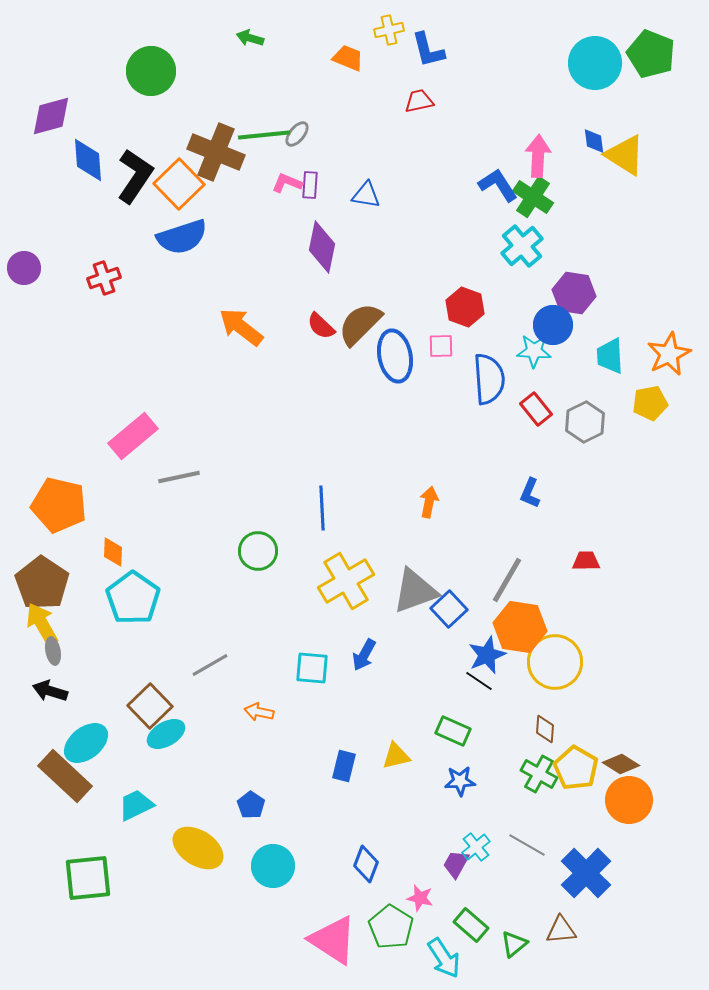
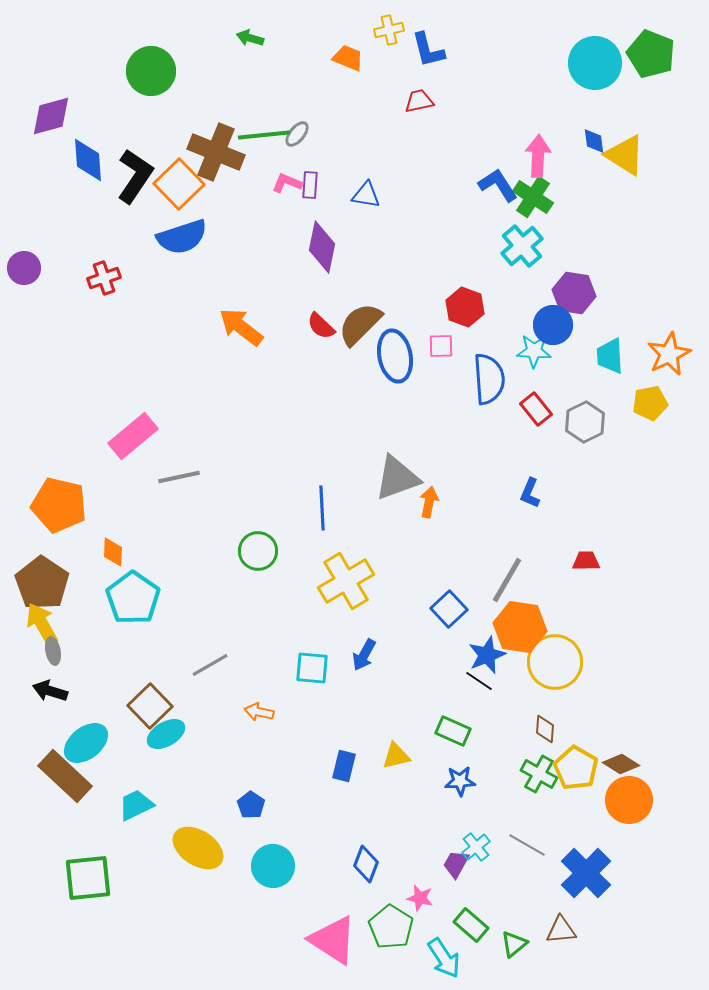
gray triangle at (415, 591): moved 18 px left, 113 px up
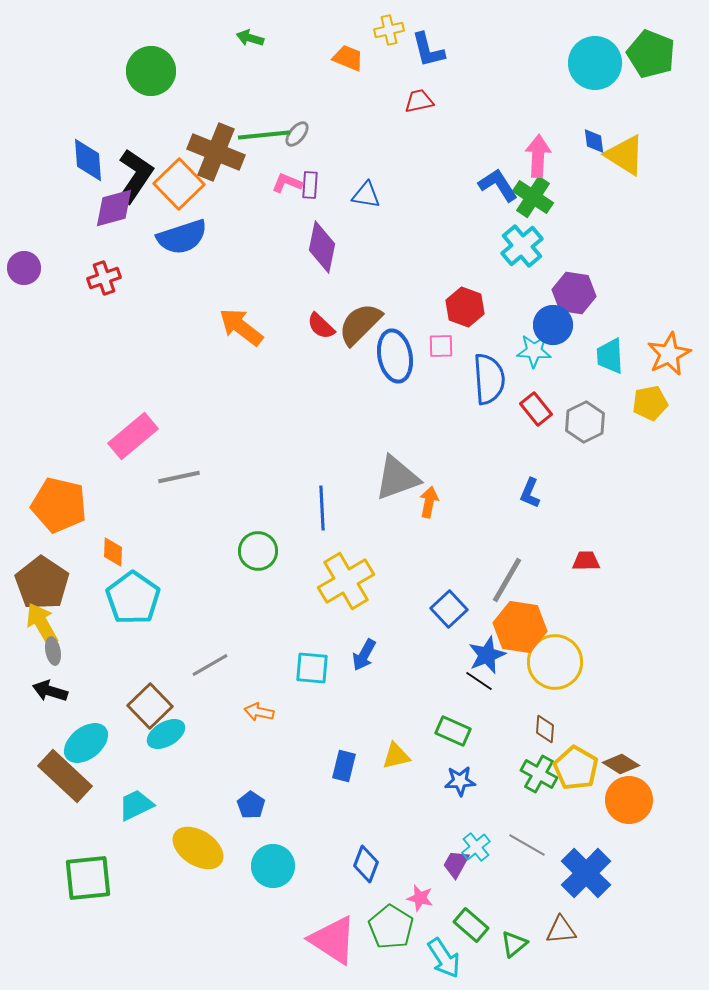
purple diamond at (51, 116): moved 63 px right, 92 px down
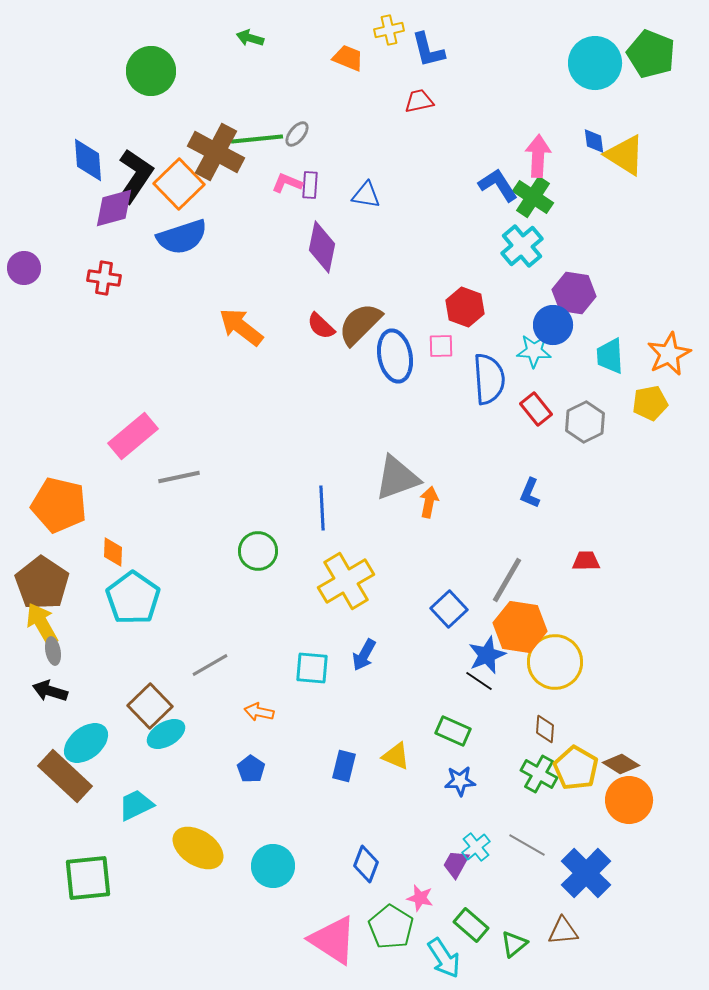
green line at (264, 135): moved 7 px left, 4 px down
brown cross at (216, 152): rotated 6 degrees clockwise
red cross at (104, 278): rotated 28 degrees clockwise
yellow triangle at (396, 756): rotated 36 degrees clockwise
blue pentagon at (251, 805): moved 36 px up
brown triangle at (561, 930): moved 2 px right, 1 px down
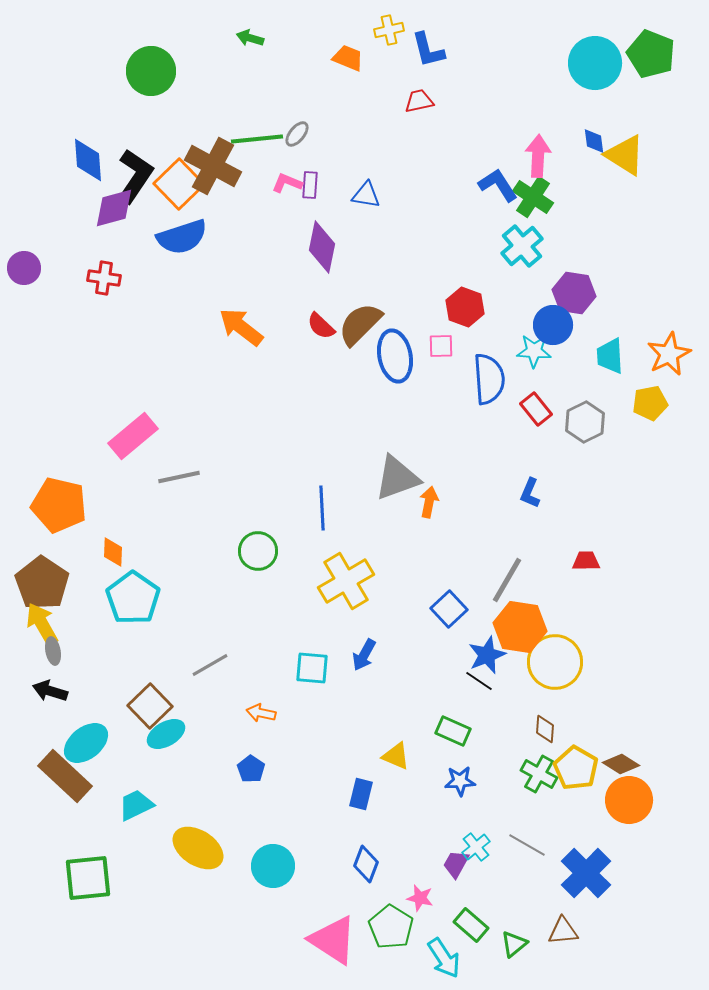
brown cross at (216, 152): moved 3 px left, 14 px down
orange arrow at (259, 712): moved 2 px right, 1 px down
blue rectangle at (344, 766): moved 17 px right, 28 px down
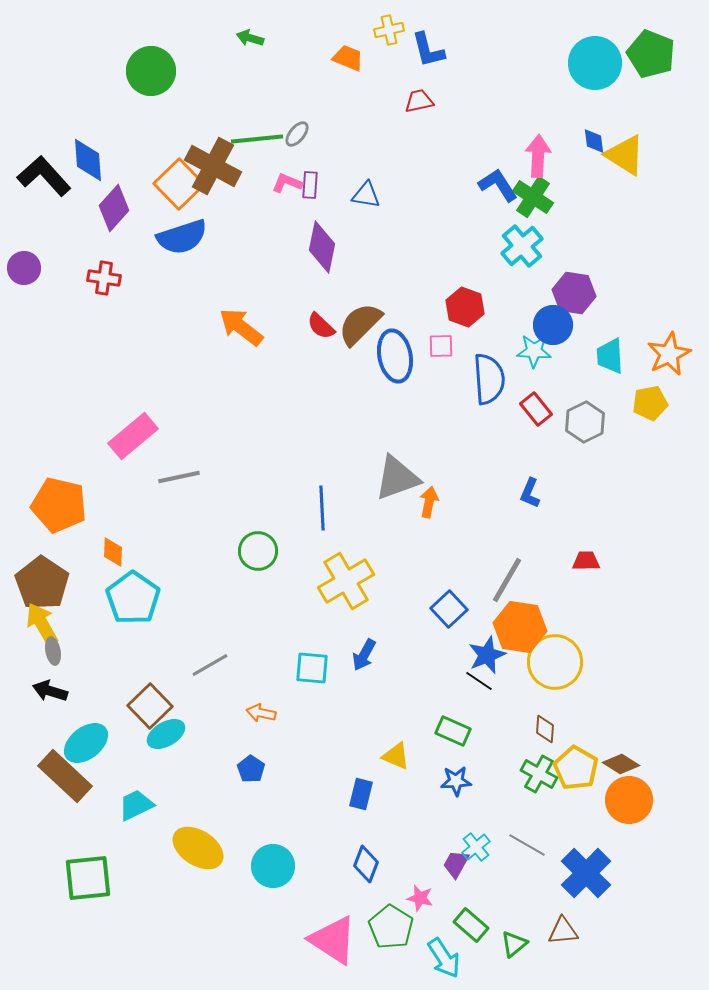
black L-shape at (135, 176): moved 91 px left; rotated 76 degrees counterclockwise
purple diamond at (114, 208): rotated 33 degrees counterclockwise
blue star at (460, 781): moved 4 px left
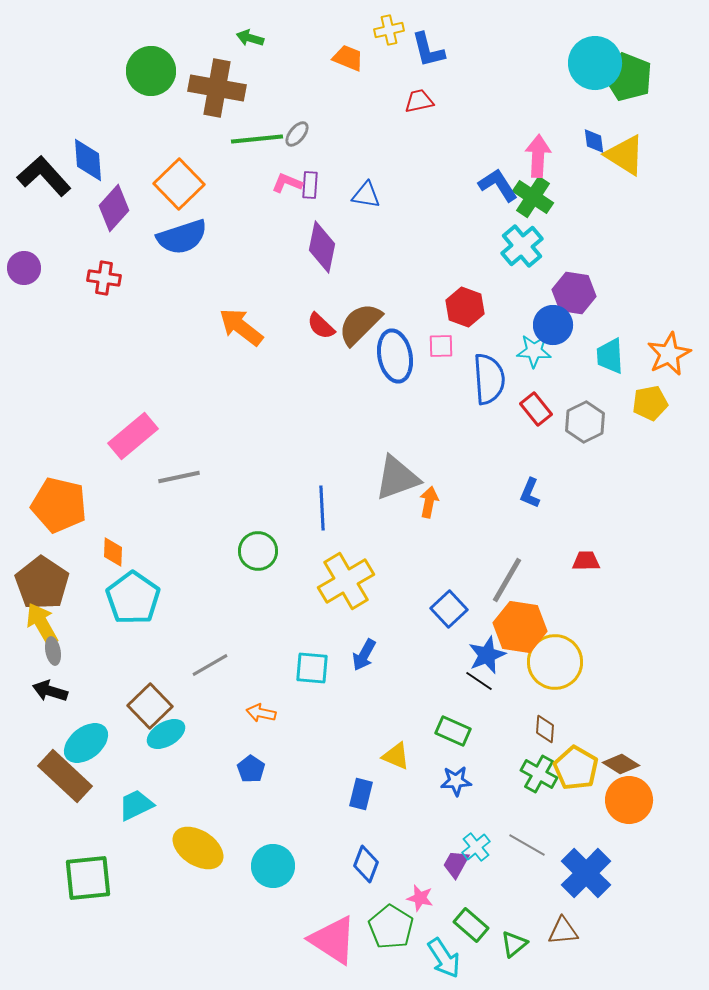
green pentagon at (651, 54): moved 23 px left, 23 px down
brown cross at (213, 166): moved 4 px right, 78 px up; rotated 18 degrees counterclockwise
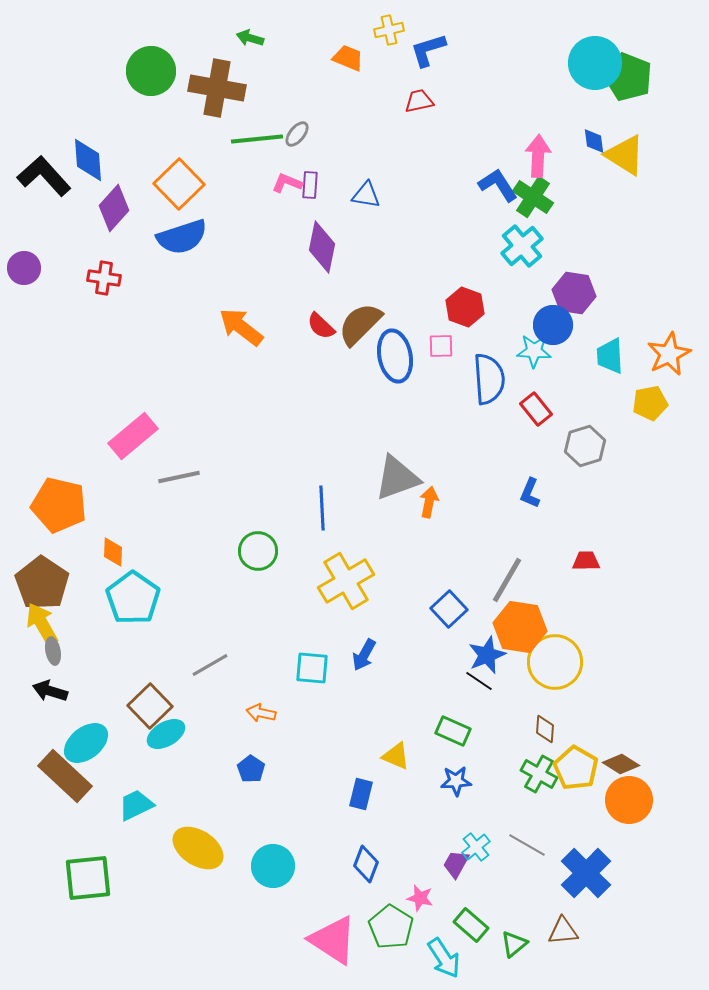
blue L-shape at (428, 50): rotated 87 degrees clockwise
gray hexagon at (585, 422): moved 24 px down; rotated 9 degrees clockwise
